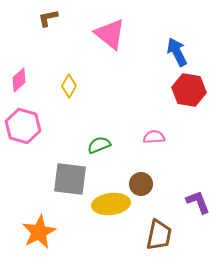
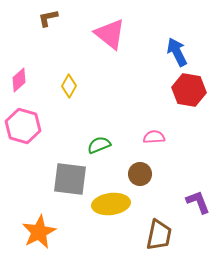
brown circle: moved 1 px left, 10 px up
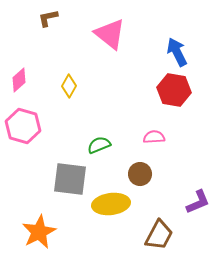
red hexagon: moved 15 px left
purple L-shape: rotated 88 degrees clockwise
brown trapezoid: rotated 16 degrees clockwise
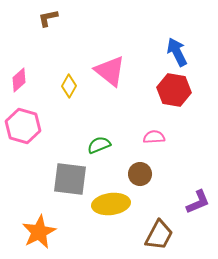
pink triangle: moved 37 px down
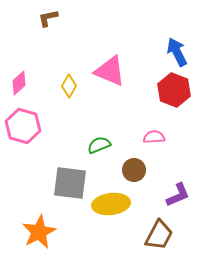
pink triangle: rotated 16 degrees counterclockwise
pink diamond: moved 3 px down
red hexagon: rotated 12 degrees clockwise
brown circle: moved 6 px left, 4 px up
gray square: moved 4 px down
purple L-shape: moved 20 px left, 7 px up
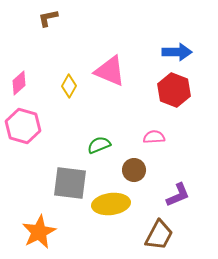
blue arrow: rotated 116 degrees clockwise
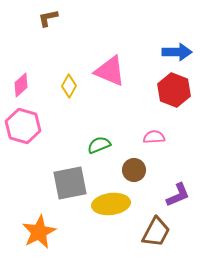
pink diamond: moved 2 px right, 2 px down
gray square: rotated 18 degrees counterclockwise
brown trapezoid: moved 3 px left, 3 px up
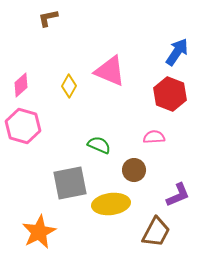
blue arrow: rotated 56 degrees counterclockwise
red hexagon: moved 4 px left, 4 px down
green semicircle: rotated 45 degrees clockwise
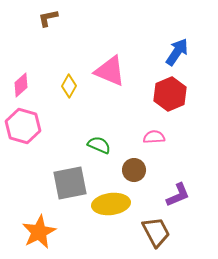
red hexagon: rotated 16 degrees clockwise
brown trapezoid: rotated 56 degrees counterclockwise
